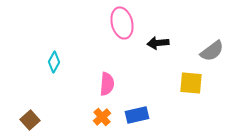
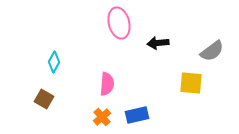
pink ellipse: moved 3 px left
brown square: moved 14 px right, 21 px up; rotated 18 degrees counterclockwise
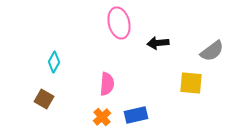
blue rectangle: moved 1 px left
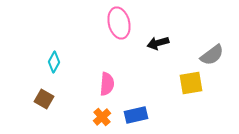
black arrow: rotated 10 degrees counterclockwise
gray semicircle: moved 4 px down
yellow square: rotated 15 degrees counterclockwise
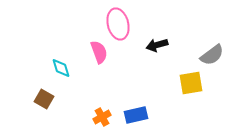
pink ellipse: moved 1 px left, 1 px down
black arrow: moved 1 px left, 2 px down
cyan diamond: moved 7 px right, 6 px down; rotated 45 degrees counterclockwise
pink semicircle: moved 8 px left, 32 px up; rotated 25 degrees counterclockwise
orange cross: rotated 12 degrees clockwise
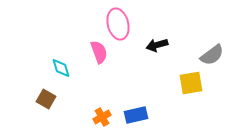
brown square: moved 2 px right
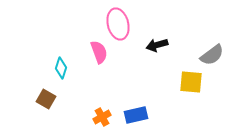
cyan diamond: rotated 35 degrees clockwise
yellow square: moved 1 px up; rotated 15 degrees clockwise
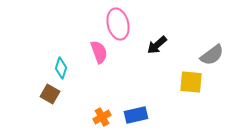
black arrow: rotated 25 degrees counterclockwise
brown square: moved 4 px right, 5 px up
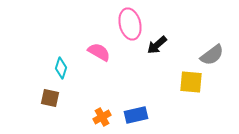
pink ellipse: moved 12 px right
pink semicircle: rotated 40 degrees counterclockwise
brown square: moved 4 px down; rotated 18 degrees counterclockwise
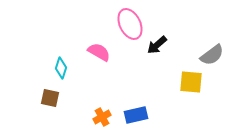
pink ellipse: rotated 12 degrees counterclockwise
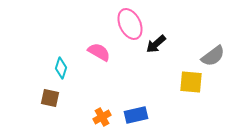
black arrow: moved 1 px left, 1 px up
gray semicircle: moved 1 px right, 1 px down
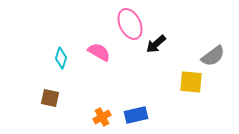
cyan diamond: moved 10 px up
